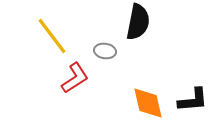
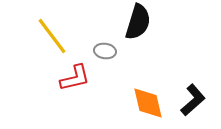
black semicircle: rotated 6 degrees clockwise
red L-shape: rotated 20 degrees clockwise
black L-shape: rotated 36 degrees counterclockwise
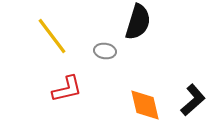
red L-shape: moved 8 px left, 11 px down
orange diamond: moved 3 px left, 2 px down
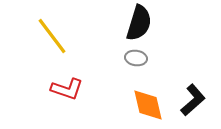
black semicircle: moved 1 px right, 1 px down
gray ellipse: moved 31 px right, 7 px down
red L-shape: rotated 32 degrees clockwise
orange diamond: moved 3 px right
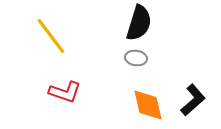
yellow line: moved 1 px left
red L-shape: moved 2 px left, 3 px down
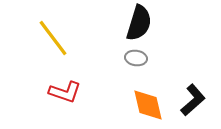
yellow line: moved 2 px right, 2 px down
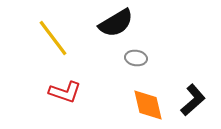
black semicircle: moved 23 px left; rotated 42 degrees clockwise
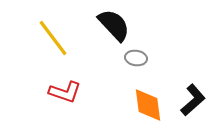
black semicircle: moved 2 px left, 2 px down; rotated 102 degrees counterclockwise
orange diamond: rotated 6 degrees clockwise
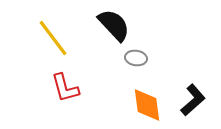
red L-shape: moved 4 px up; rotated 56 degrees clockwise
orange diamond: moved 1 px left
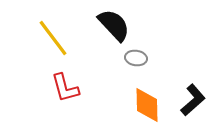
orange diamond: rotated 6 degrees clockwise
